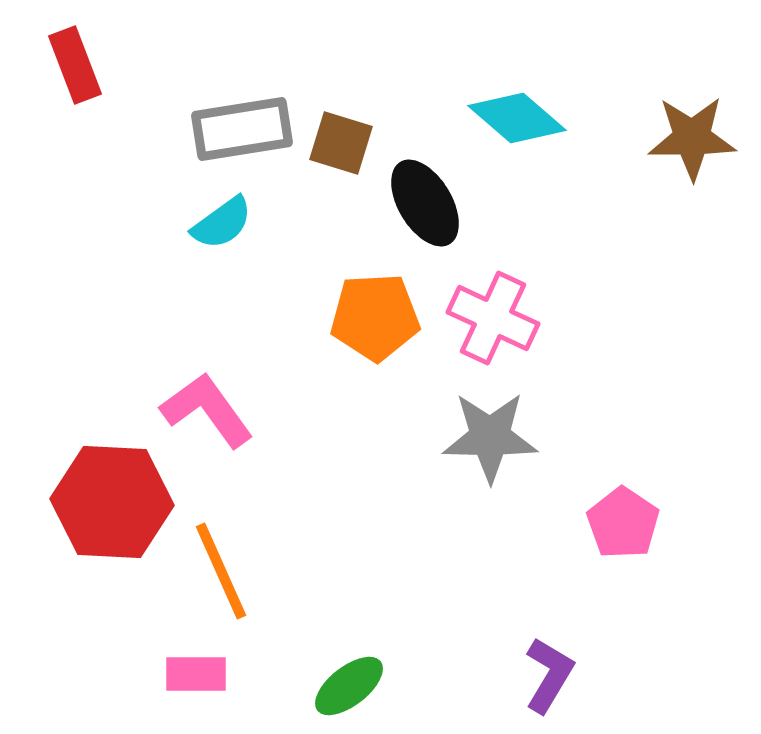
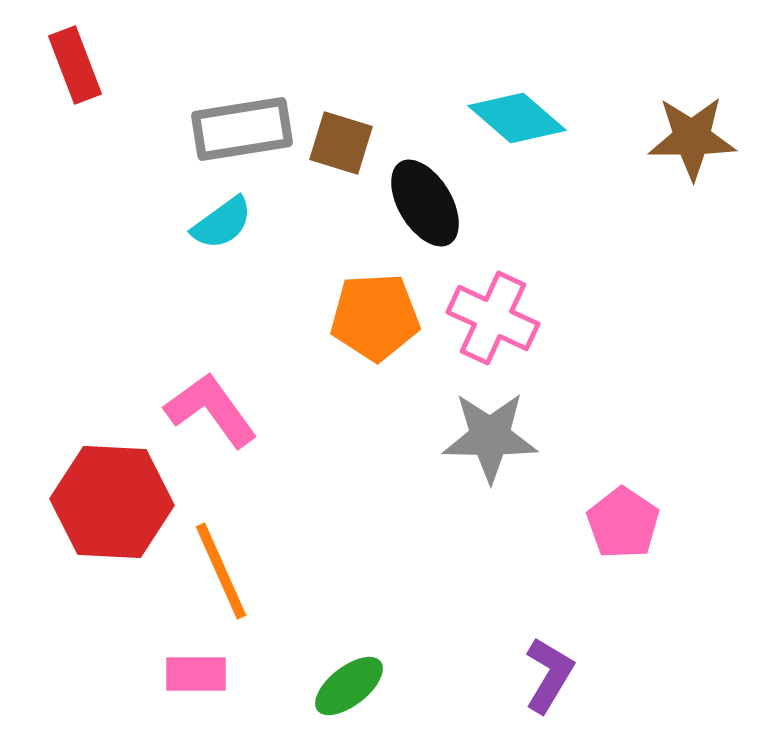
pink L-shape: moved 4 px right
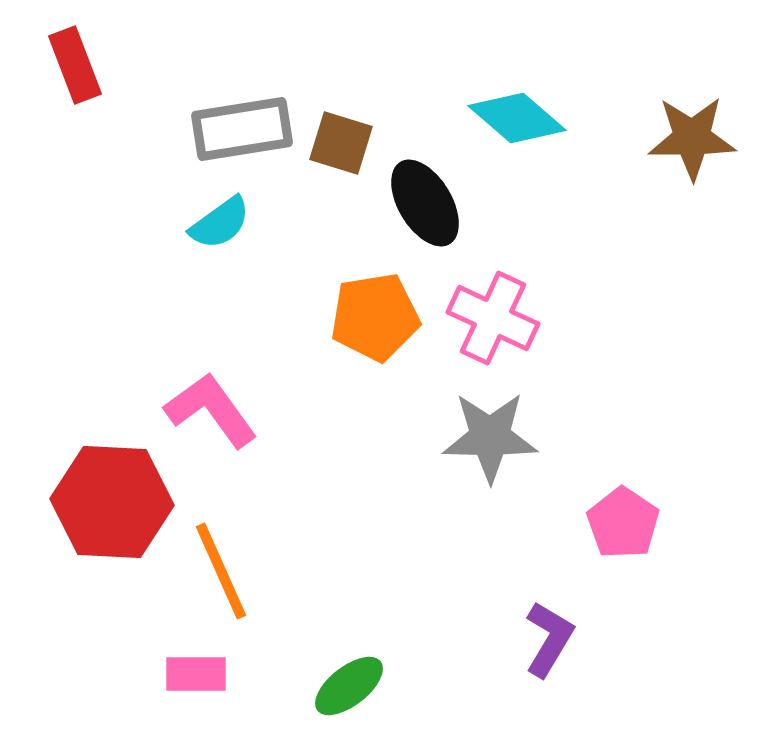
cyan semicircle: moved 2 px left
orange pentagon: rotated 6 degrees counterclockwise
purple L-shape: moved 36 px up
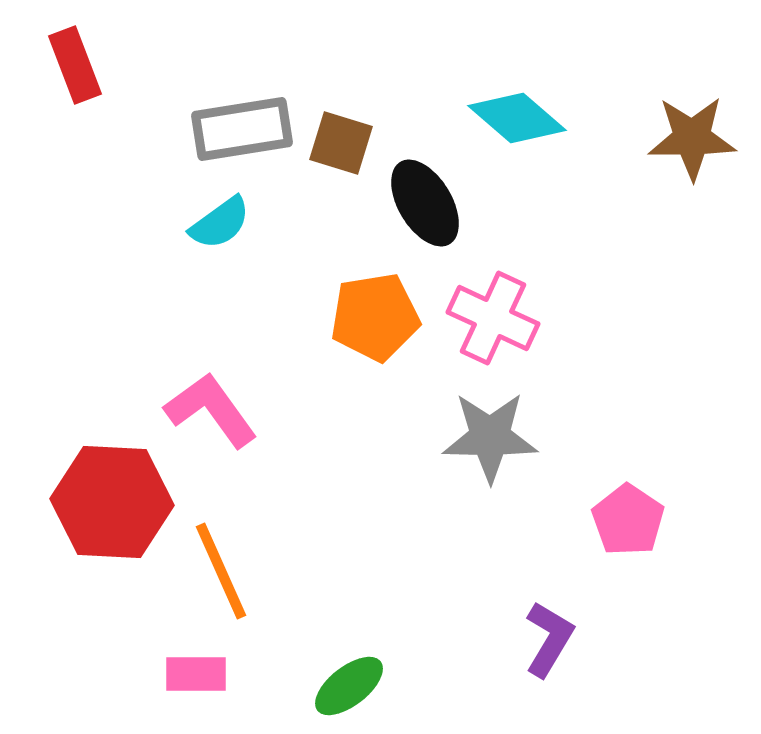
pink pentagon: moved 5 px right, 3 px up
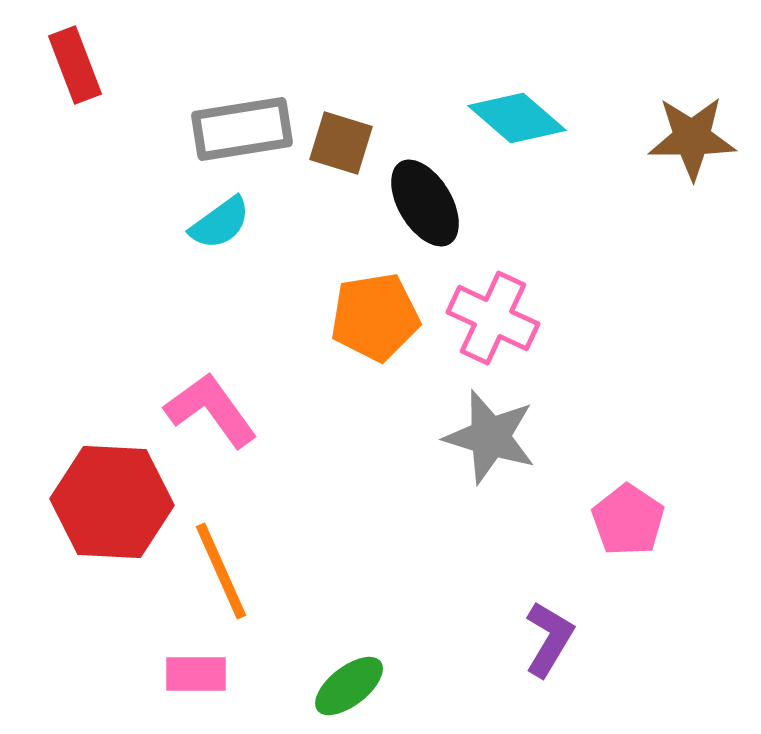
gray star: rotated 16 degrees clockwise
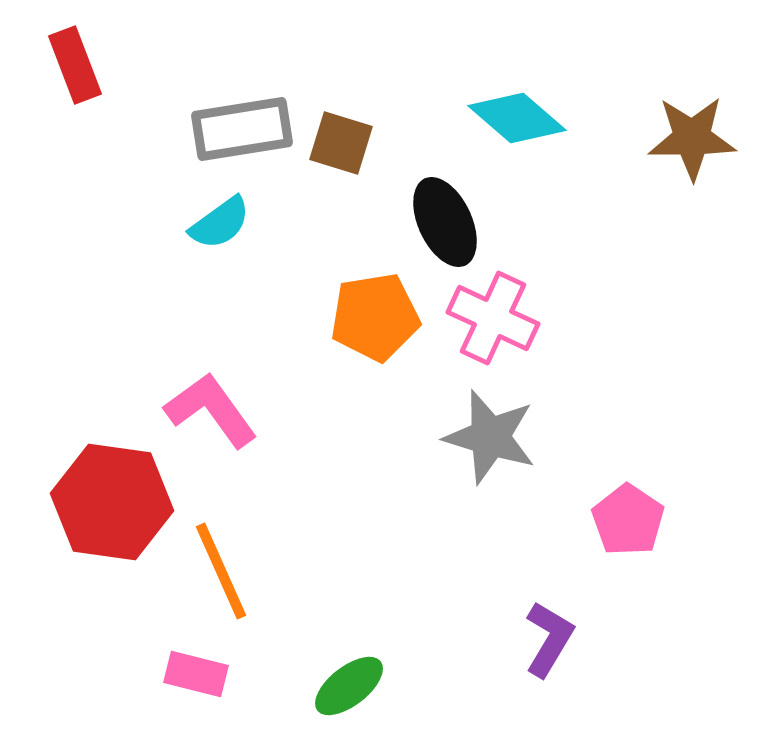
black ellipse: moved 20 px right, 19 px down; rotated 6 degrees clockwise
red hexagon: rotated 5 degrees clockwise
pink rectangle: rotated 14 degrees clockwise
